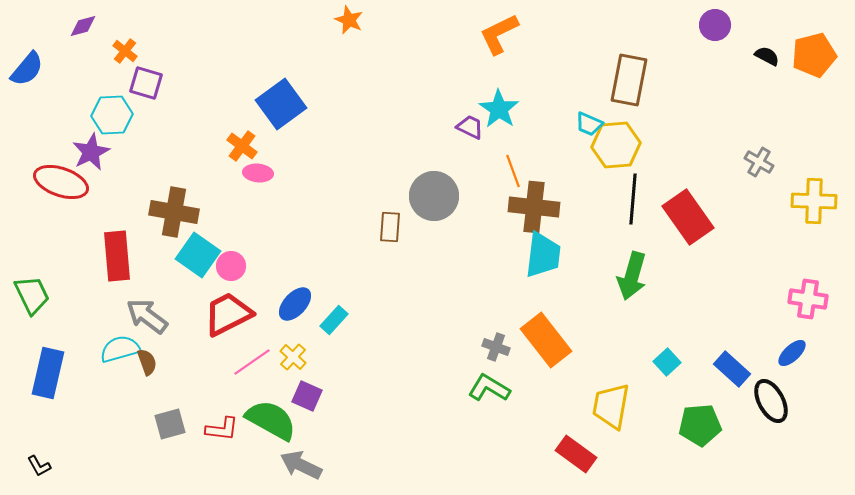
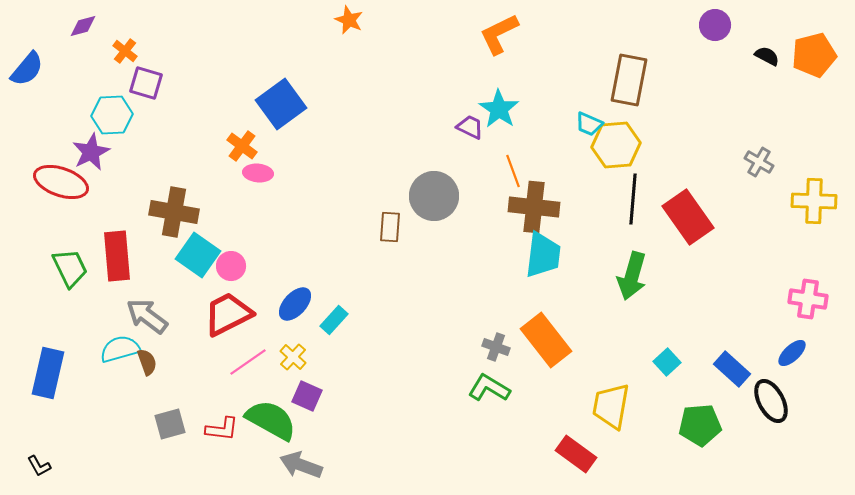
green trapezoid at (32, 295): moved 38 px right, 27 px up
pink line at (252, 362): moved 4 px left
gray arrow at (301, 465): rotated 6 degrees counterclockwise
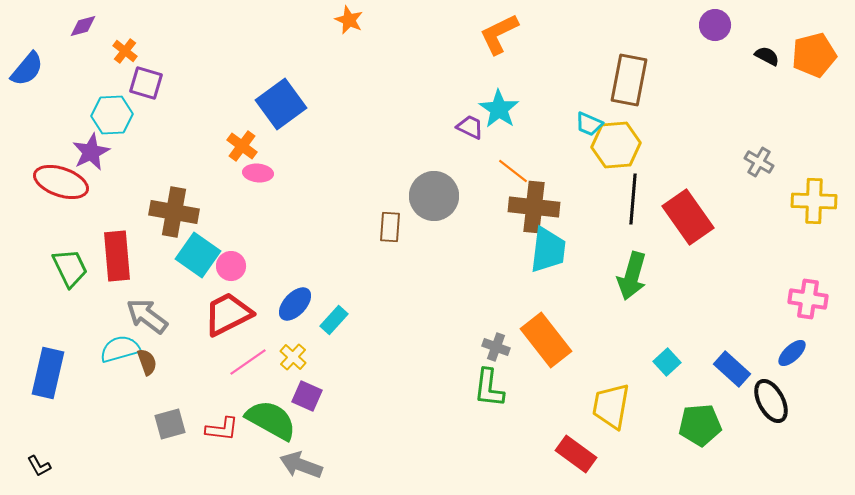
orange line at (513, 171): rotated 32 degrees counterclockwise
cyan trapezoid at (543, 255): moved 5 px right, 5 px up
green L-shape at (489, 388): rotated 114 degrees counterclockwise
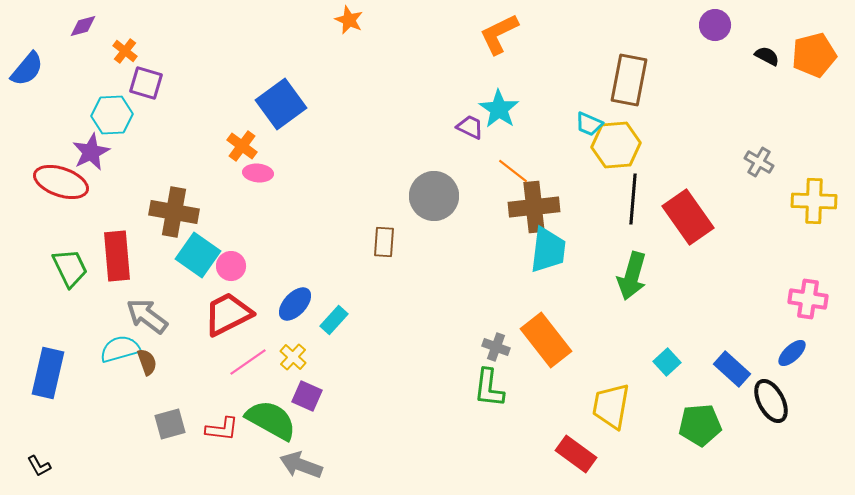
brown cross at (534, 207): rotated 12 degrees counterclockwise
brown rectangle at (390, 227): moved 6 px left, 15 px down
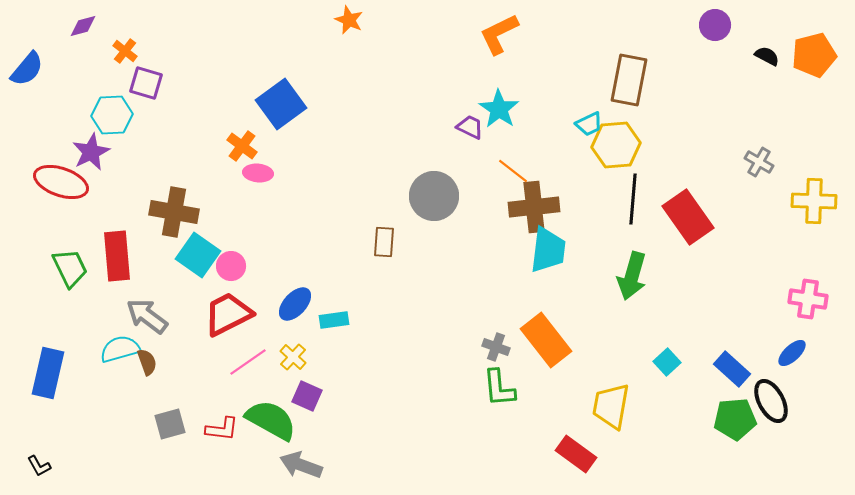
cyan trapezoid at (589, 124): rotated 48 degrees counterclockwise
cyan rectangle at (334, 320): rotated 40 degrees clockwise
green L-shape at (489, 388): moved 10 px right; rotated 12 degrees counterclockwise
green pentagon at (700, 425): moved 35 px right, 6 px up
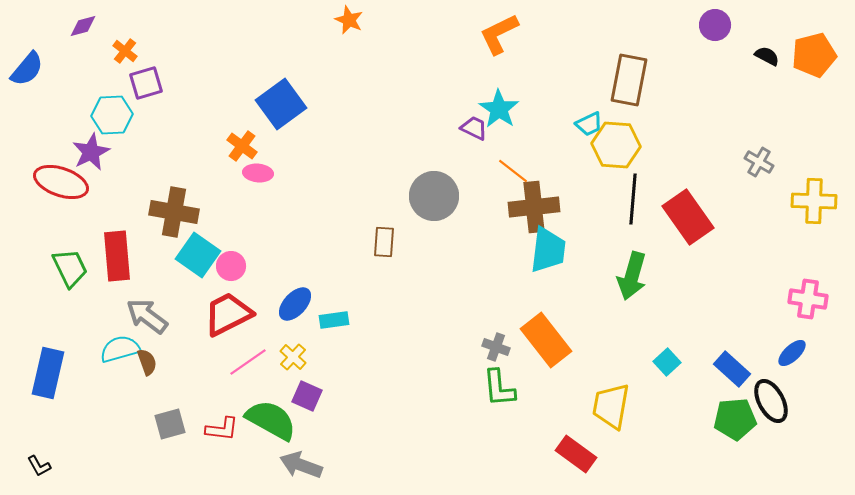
purple square at (146, 83): rotated 32 degrees counterclockwise
purple trapezoid at (470, 127): moved 4 px right, 1 px down
yellow hexagon at (616, 145): rotated 9 degrees clockwise
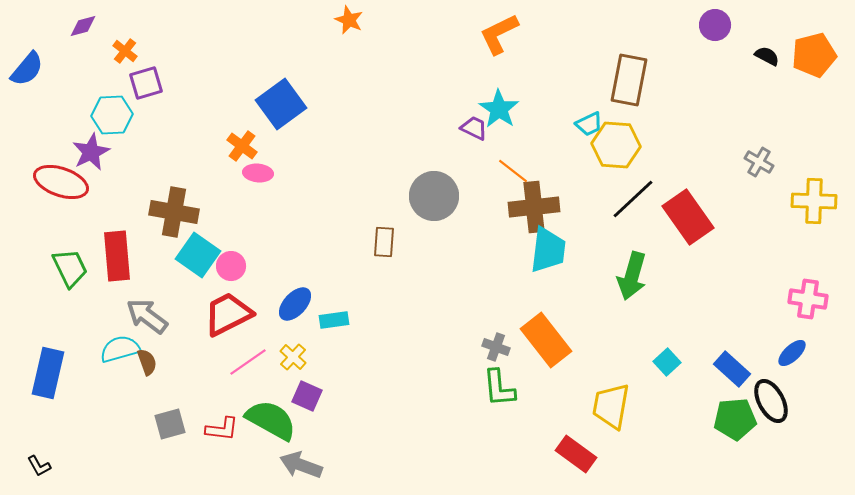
black line at (633, 199): rotated 42 degrees clockwise
